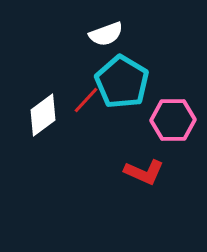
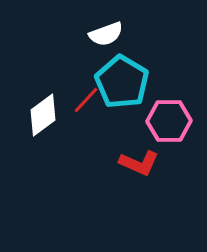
pink hexagon: moved 4 px left, 1 px down
red L-shape: moved 5 px left, 9 px up
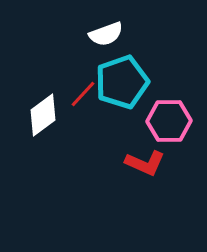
cyan pentagon: rotated 22 degrees clockwise
red line: moved 3 px left, 6 px up
red L-shape: moved 6 px right
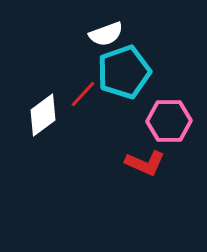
cyan pentagon: moved 2 px right, 10 px up
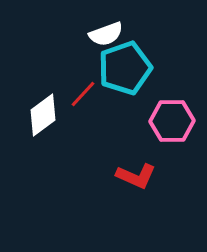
cyan pentagon: moved 1 px right, 4 px up
pink hexagon: moved 3 px right
red L-shape: moved 9 px left, 13 px down
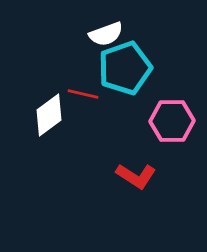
red line: rotated 60 degrees clockwise
white diamond: moved 6 px right
red L-shape: rotated 9 degrees clockwise
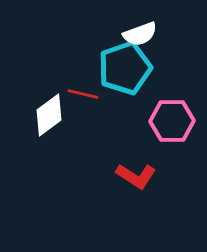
white semicircle: moved 34 px right
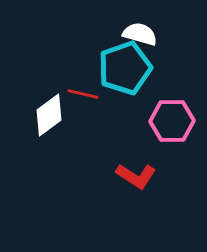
white semicircle: rotated 144 degrees counterclockwise
